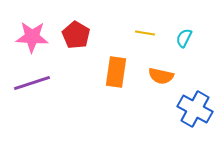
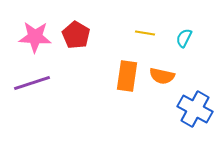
pink star: moved 3 px right
orange rectangle: moved 11 px right, 4 px down
orange semicircle: moved 1 px right
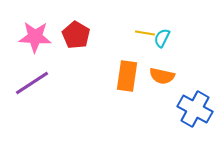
cyan semicircle: moved 22 px left
purple line: rotated 15 degrees counterclockwise
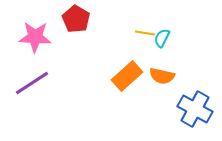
red pentagon: moved 16 px up
orange rectangle: rotated 40 degrees clockwise
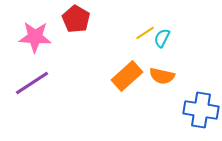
yellow line: rotated 42 degrees counterclockwise
blue cross: moved 6 px right, 1 px down; rotated 20 degrees counterclockwise
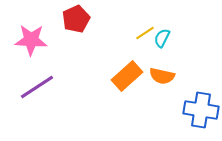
red pentagon: rotated 16 degrees clockwise
pink star: moved 4 px left, 3 px down
purple line: moved 5 px right, 4 px down
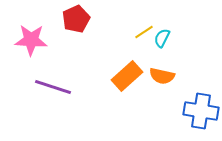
yellow line: moved 1 px left, 1 px up
purple line: moved 16 px right; rotated 51 degrees clockwise
blue cross: moved 1 px down
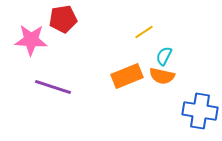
red pentagon: moved 13 px left; rotated 16 degrees clockwise
cyan semicircle: moved 2 px right, 18 px down
orange rectangle: rotated 20 degrees clockwise
blue cross: moved 1 px left
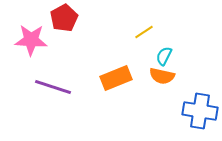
red pentagon: moved 1 px right, 1 px up; rotated 20 degrees counterclockwise
orange rectangle: moved 11 px left, 2 px down
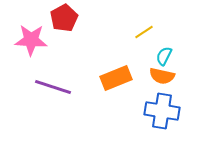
blue cross: moved 38 px left
